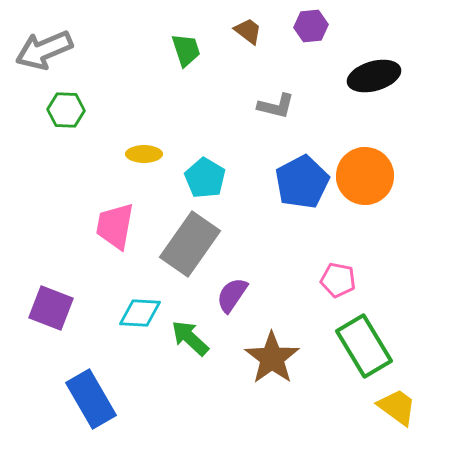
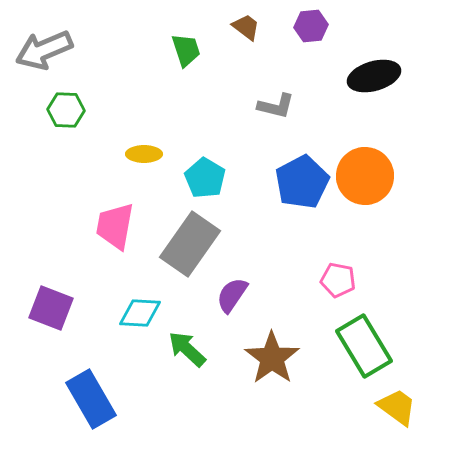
brown trapezoid: moved 2 px left, 4 px up
green arrow: moved 3 px left, 11 px down
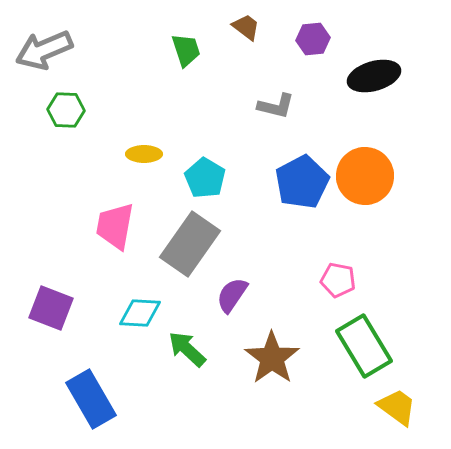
purple hexagon: moved 2 px right, 13 px down
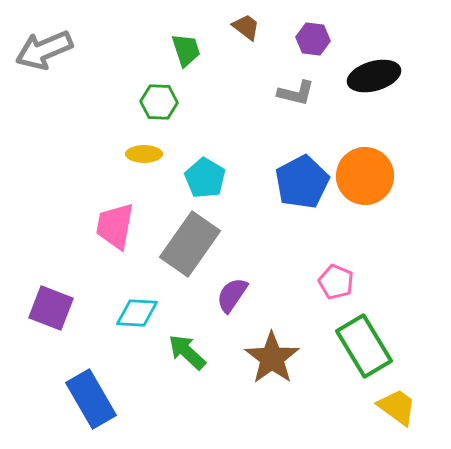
purple hexagon: rotated 12 degrees clockwise
gray L-shape: moved 20 px right, 13 px up
green hexagon: moved 93 px right, 8 px up
pink pentagon: moved 2 px left, 2 px down; rotated 12 degrees clockwise
cyan diamond: moved 3 px left
green arrow: moved 3 px down
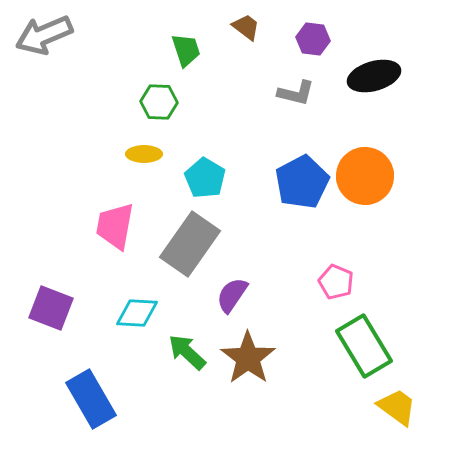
gray arrow: moved 15 px up
brown star: moved 24 px left
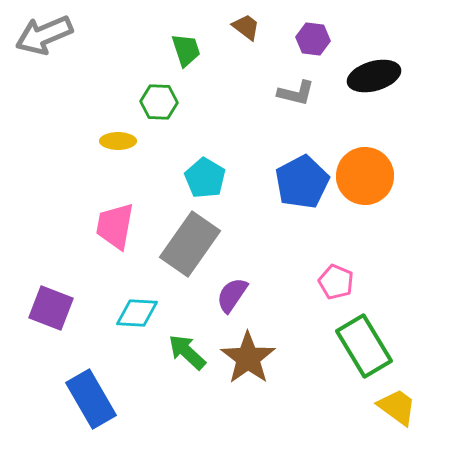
yellow ellipse: moved 26 px left, 13 px up
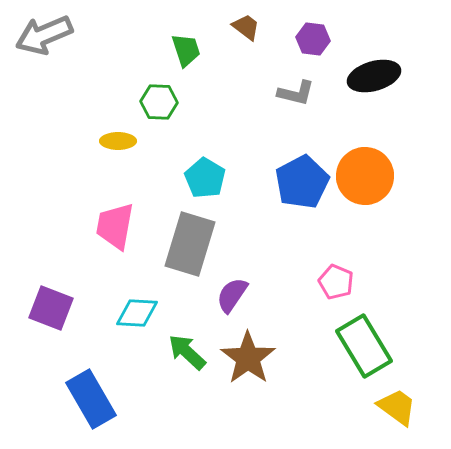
gray rectangle: rotated 18 degrees counterclockwise
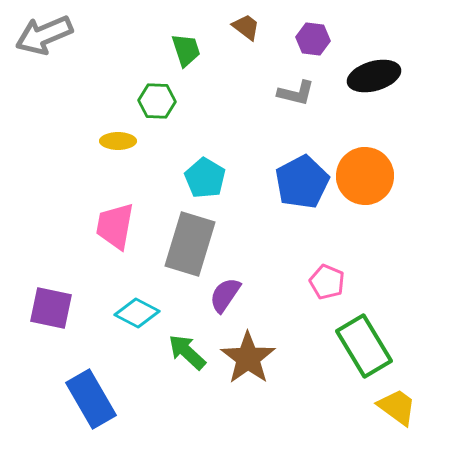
green hexagon: moved 2 px left, 1 px up
pink pentagon: moved 9 px left
purple semicircle: moved 7 px left
purple square: rotated 9 degrees counterclockwise
cyan diamond: rotated 24 degrees clockwise
